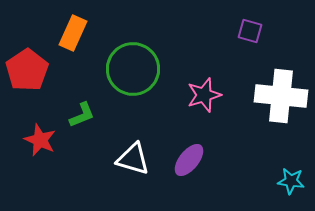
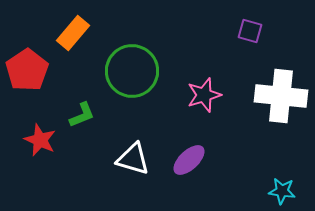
orange rectangle: rotated 16 degrees clockwise
green circle: moved 1 px left, 2 px down
purple ellipse: rotated 8 degrees clockwise
cyan star: moved 9 px left, 10 px down
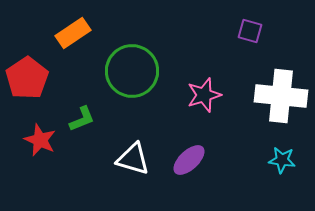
orange rectangle: rotated 16 degrees clockwise
red pentagon: moved 8 px down
green L-shape: moved 4 px down
cyan star: moved 31 px up
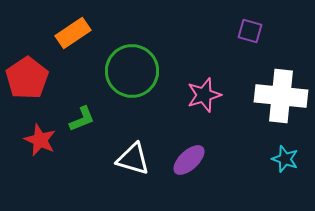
cyan star: moved 3 px right, 1 px up; rotated 12 degrees clockwise
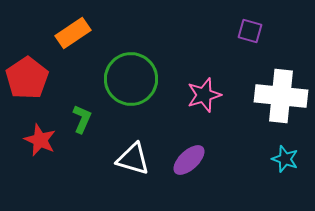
green circle: moved 1 px left, 8 px down
green L-shape: rotated 44 degrees counterclockwise
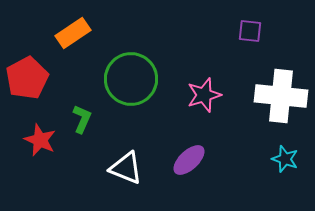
purple square: rotated 10 degrees counterclockwise
red pentagon: rotated 6 degrees clockwise
white triangle: moved 7 px left, 9 px down; rotated 6 degrees clockwise
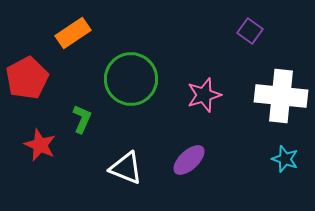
purple square: rotated 30 degrees clockwise
red star: moved 5 px down
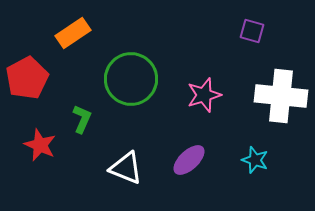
purple square: moved 2 px right; rotated 20 degrees counterclockwise
cyan star: moved 30 px left, 1 px down
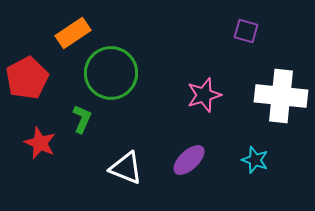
purple square: moved 6 px left
green circle: moved 20 px left, 6 px up
red star: moved 2 px up
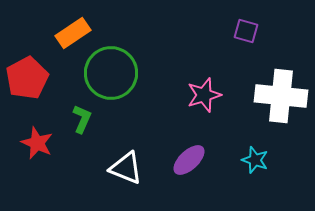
red star: moved 3 px left
